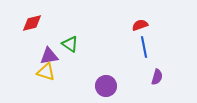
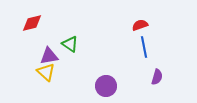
yellow triangle: rotated 24 degrees clockwise
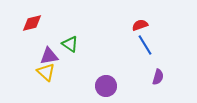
blue line: moved 1 px right, 2 px up; rotated 20 degrees counterclockwise
purple semicircle: moved 1 px right
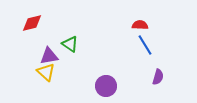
red semicircle: rotated 21 degrees clockwise
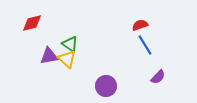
red semicircle: rotated 21 degrees counterclockwise
yellow triangle: moved 21 px right, 13 px up
purple semicircle: rotated 28 degrees clockwise
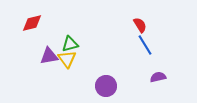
red semicircle: rotated 77 degrees clockwise
green triangle: rotated 48 degrees counterclockwise
yellow triangle: rotated 12 degrees clockwise
purple semicircle: rotated 147 degrees counterclockwise
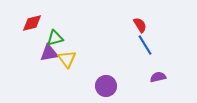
green triangle: moved 15 px left, 6 px up
purple triangle: moved 3 px up
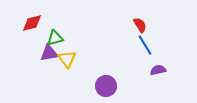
purple semicircle: moved 7 px up
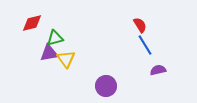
yellow triangle: moved 1 px left
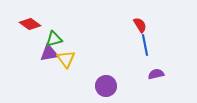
red diamond: moved 2 px left, 1 px down; rotated 50 degrees clockwise
green triangle: moved 1 px left, 1 px down
blue line: rotated 20 degrees clockwise
purple semicircle: moved 2 px left, 4 px down
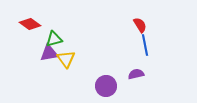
purple semicircle: moved 20 px left
